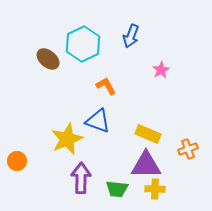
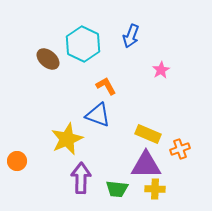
cyan hexagon: rotated 8 degrees counterclockwise
blue triangle: moved 6 px up
orange cross: moved 8 px left
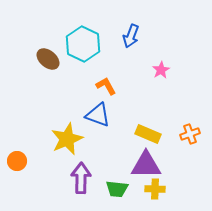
orange cross: moved 10 px right, 15 px up
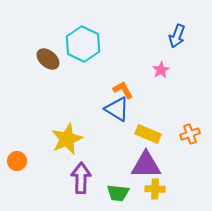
blue arrow: moved 46 px right
orange L-shape: moved 17 px right, 4 px down
blue triangle: moved 19 px right, 6 px up; rotated 12 degrees clockwise
green trapezoid: moved 1 px right, 4 px down
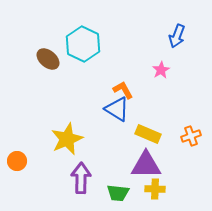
orange cross: moved 1 px right, 2 px down
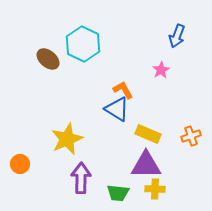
orange circle: moved 3 px right, 3 px down
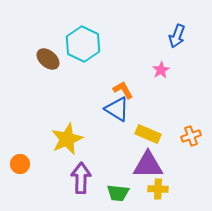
purple triangle: moved 2 px right
yellow cross: moved 3 px right
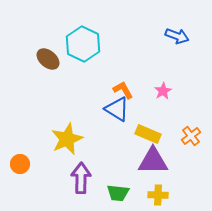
blue arrow: rotated 90 degrees counterclockwise
pink star: moved 2 px right, 21 px down
orange cross: rotated 18 degrees counterclockwise
purple triangle: moved 5 px right, 4 px up
yellow cross: moved 6 px down
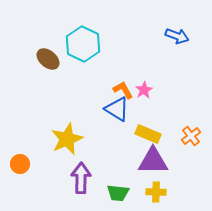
pink star: moved 19 px left, 1 px up
yellow cross: moved 2 px left, 3 px up
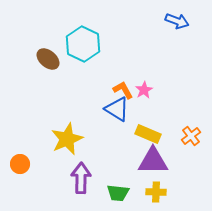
blue arrow: moved 15 px up
